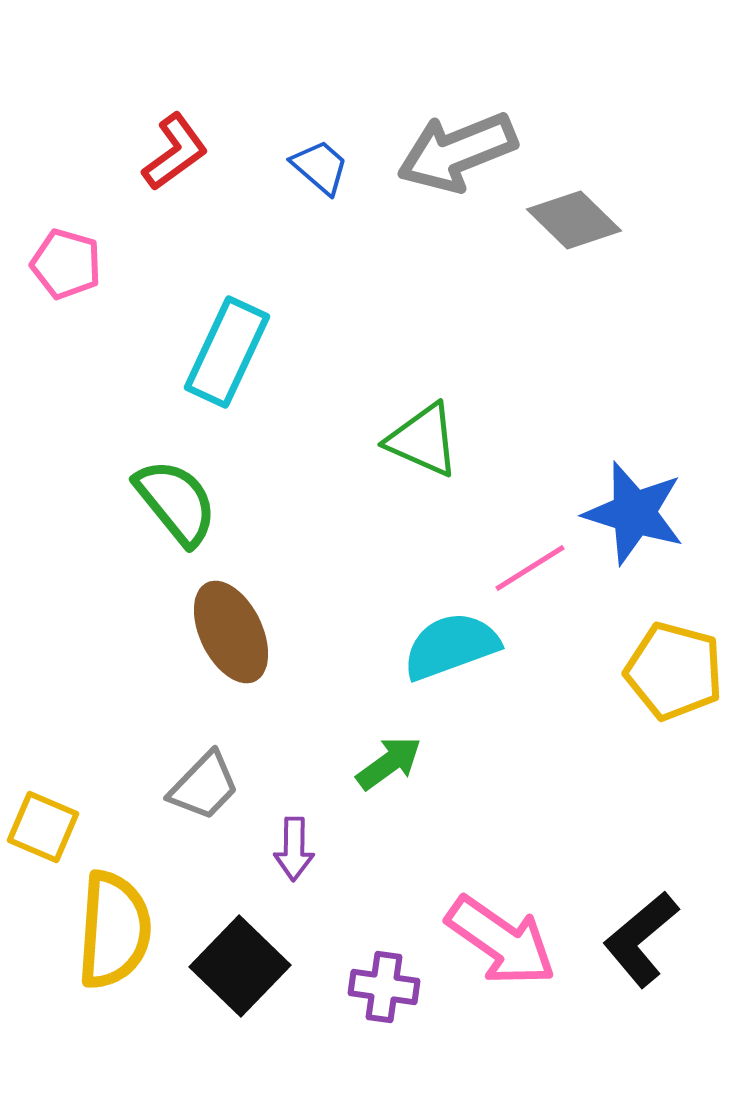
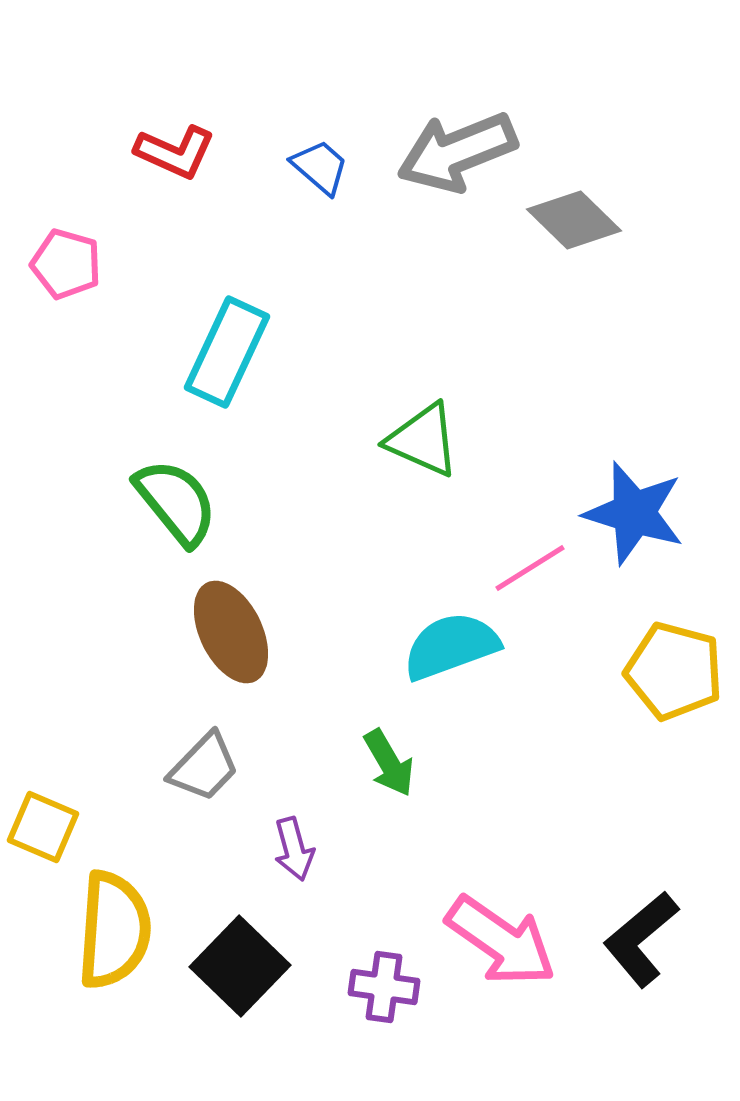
red L-shape: rotated 60 degrees clockwise
green arrow: rotated 96 degrees clockwise
gray trapezoid: moved 19 px up
purple arrow: rotated 16 degrees counterclockwise
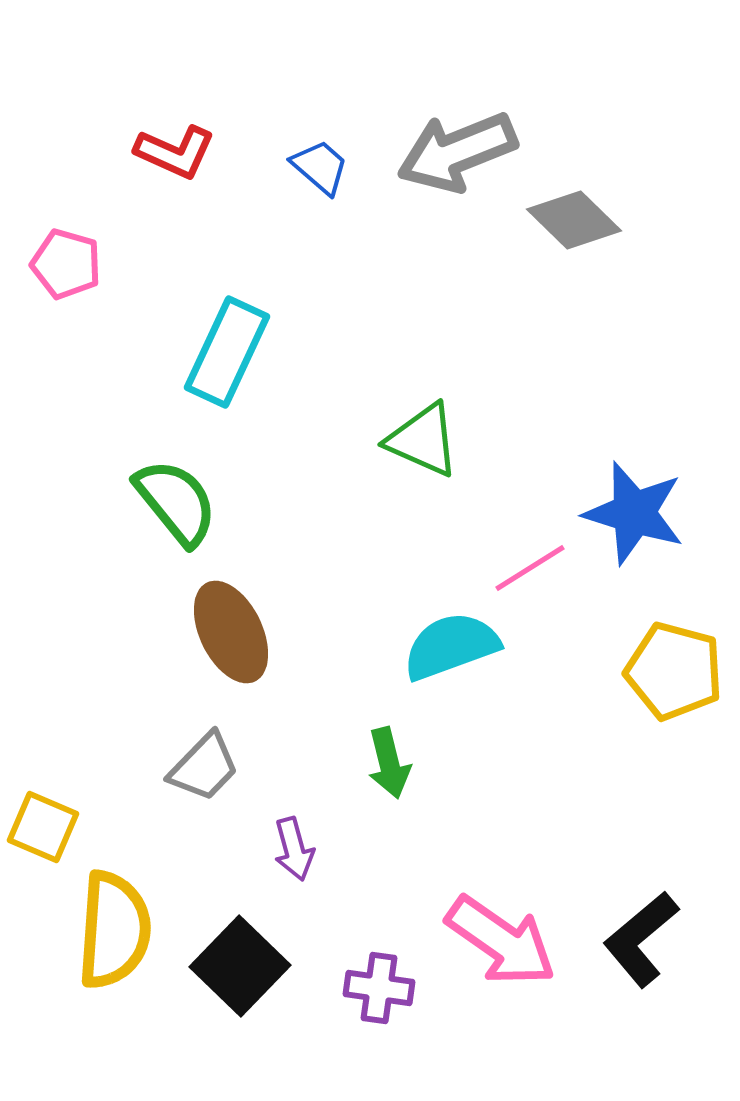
green arrow: rotated 16 degrees clockwise
purple cross: moved 5 px left, 1 px down
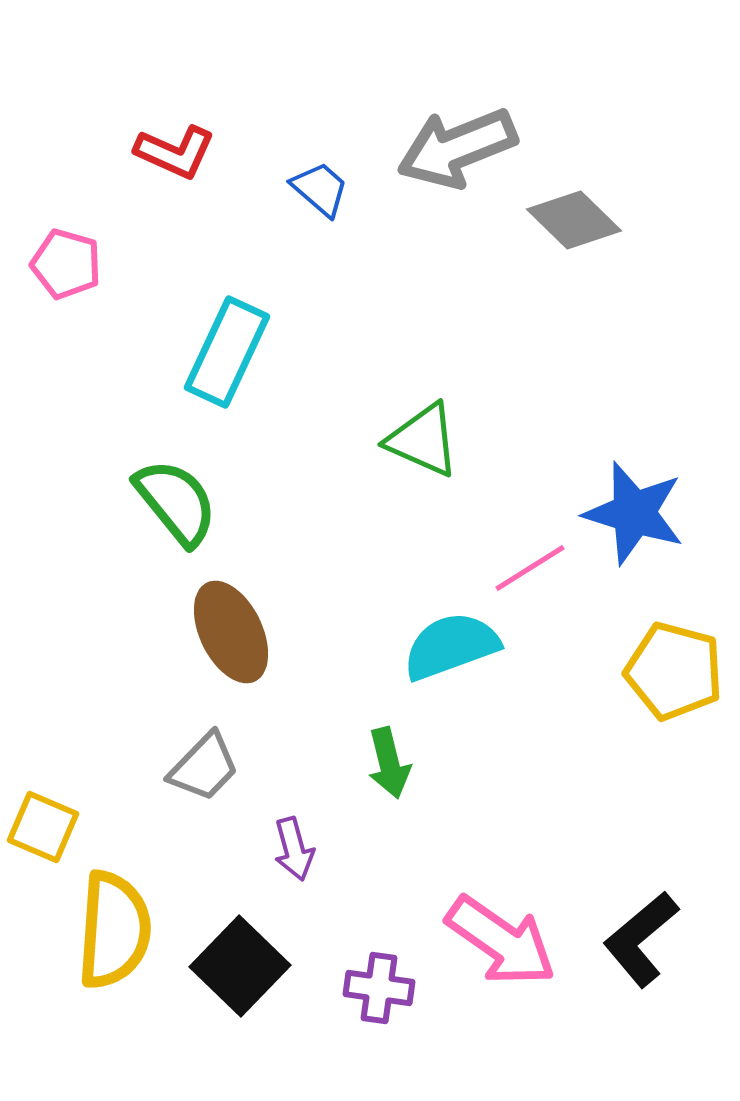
gray arrow: moved 4 px up
blue trapezoid: moved 22 px down
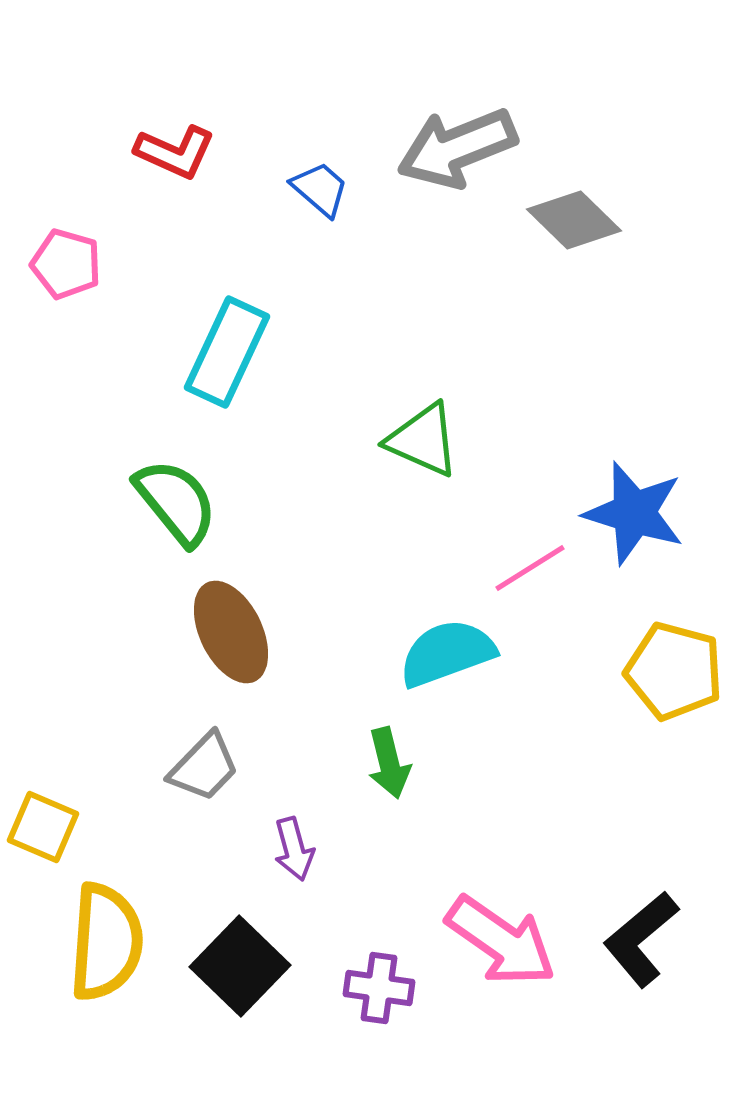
cyan semicircle: moved 4 px left, 7 px down
yellow semicircle: moved 8 px left, 12 px down
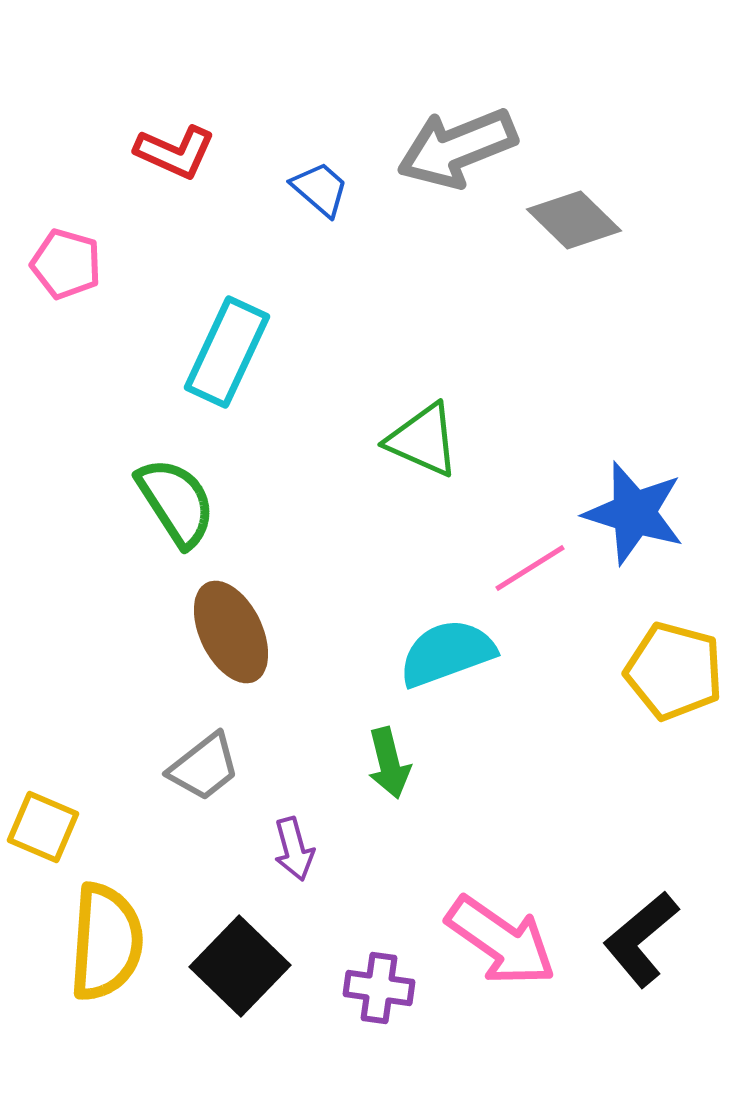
green semicircle: rotated 6 degrees clockwise
gray trapezoid: rotated 8 degrees clockwise
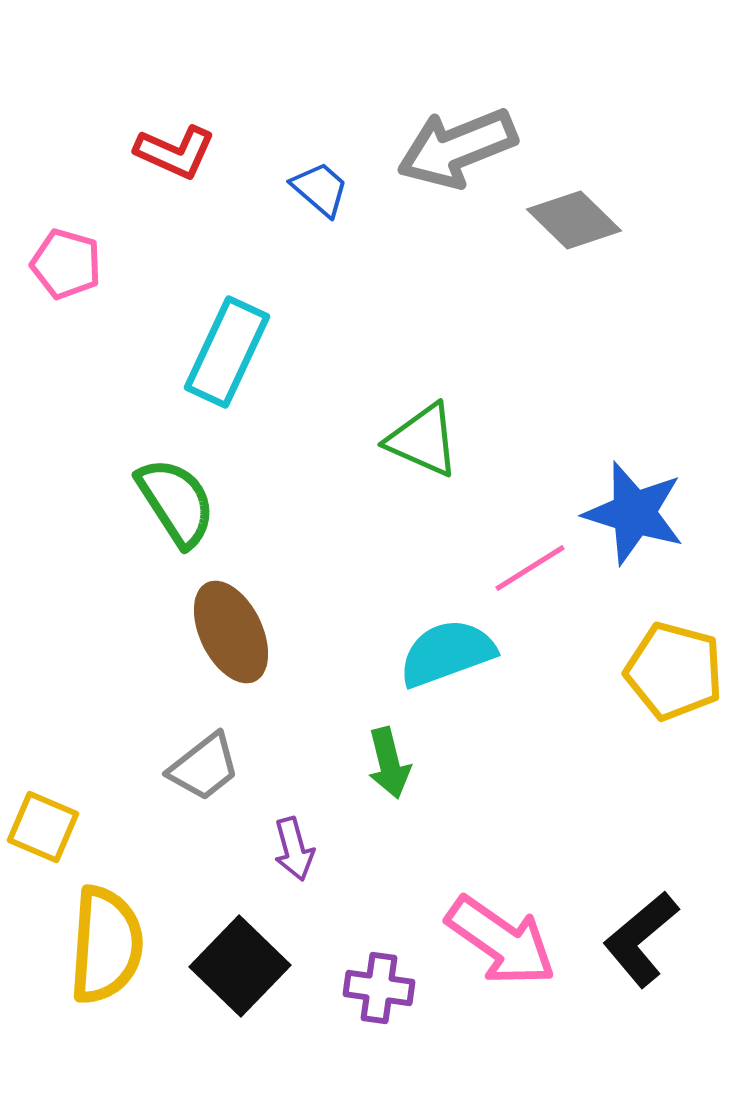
yellow semicircle: moved 3 px down
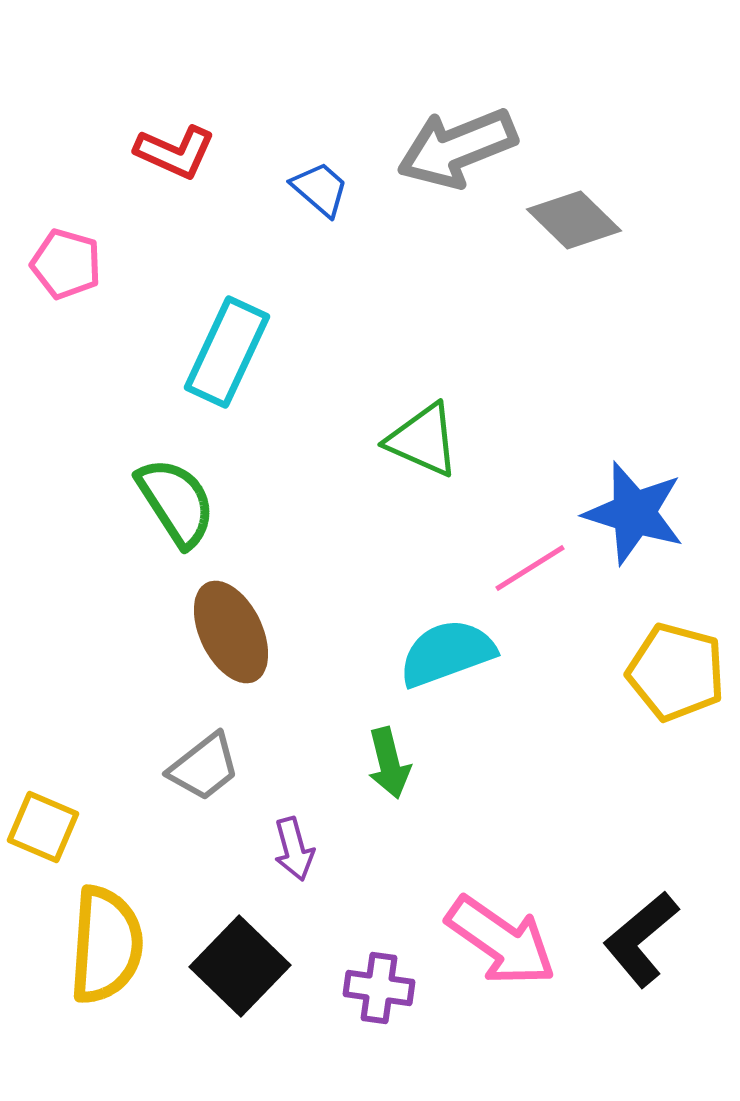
yellow pentagon: moved 2 px right, 1 px down
